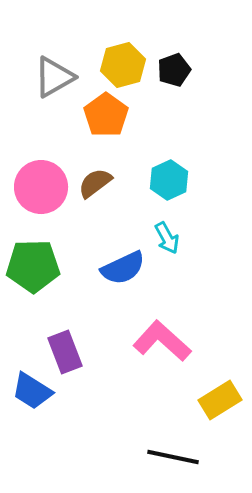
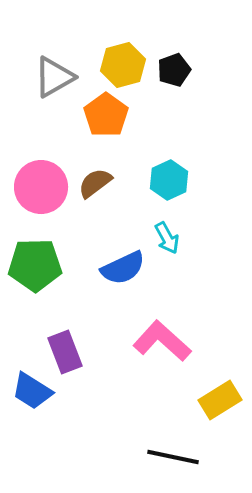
green pentagon: moved 2 px right, 1 px up
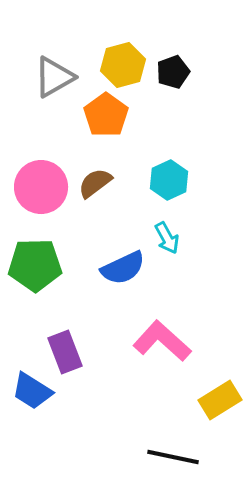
black pentagon: moved 1 px left, 2 px down
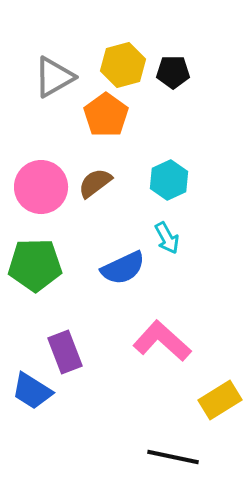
black pentagon: rotated 20 degrees clockwise
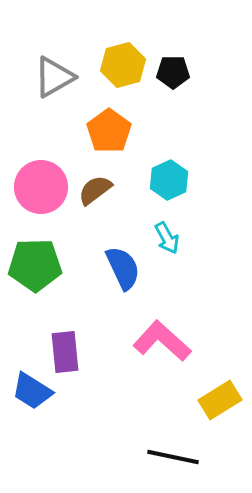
orange pentagon: moved 3 px right, 16 px down
brown semicircle: moved 7 px down
blue semicircle: rotated 90 degrees counterclockwise
purple rectangle: rotated 15 degrees clockwise
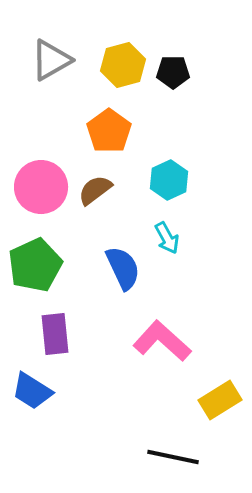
gray triangle: moved 3 px left, 17 px up
green pentagon: rotated 24 degrees counterclockwise
purple rectangle: moved 10 px left, 18 px up
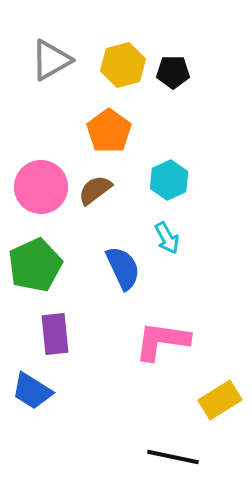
pink L-shape: rotated 34 degrees counterclockwise
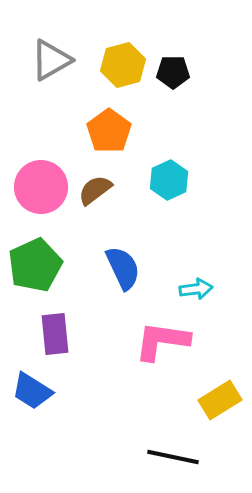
cyan arrow: moved 29 px right, 51 px down; rotated 68 degrees counterclockwise
